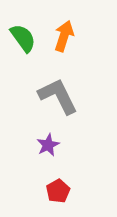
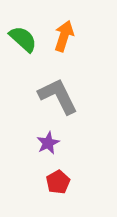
green semicircle: moved 1 px down; rotated 12 degrees counterclockwise
purple star: moved 2 px up
red pentagon: moved 9 px up
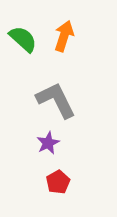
gray L-shape: moved 2 px left, 4 px down
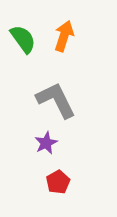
green semicircle: rotated 12 degrees clockwise
purple star: moved 2 px left
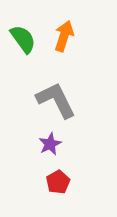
purple star: moved 4 px right, 1 px down
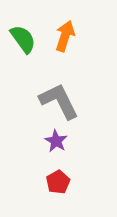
orange arrow: moved 1 px right
gray L-shape: moved 3 px right, 1 px down
purple star: moved 6 px right, 3 px up; rotated 15 degrees counterclockwise
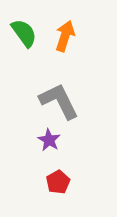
green semicircle: moved 1 px right, 6 px up
purple star: moved 7 px left, 1 px up
